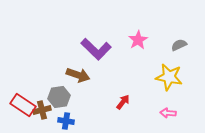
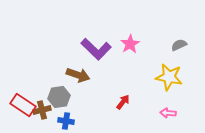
pink star: moved 8 px left, 4 px down
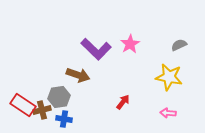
blue cross: moved 2 px left, 2 px up
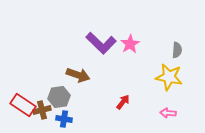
gray semicircle: moved 2 px left, 5 px down; rotated 119 degrees clockwise
purple L-shape: moved 5 px right, 6 px up
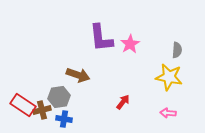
purple L-shape: moved 5 px up; rotated 40 degrees clockwise
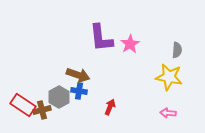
gray hexagon: rotated 20 degrees counterclockwise
red arrow: moved 13 px left, 5 px down; rotated 14 degrees counterclockwise
blue cross: moved 15 px right, 28 px up
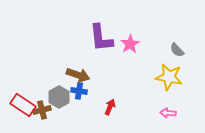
gray semicircle: rotated 133 degrees clockwise
